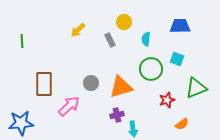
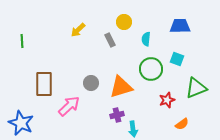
blue star: rotated 30 degrees clockwise
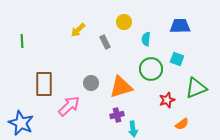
gray rectangle: moved 5 px left, 2 px down
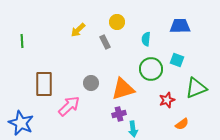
yellow circle: moved 7 px left
cyan square: moved 1 px down
orange triangle: moved 2 px right, 2 px down
purple cross: moved 2 px right, 1 px up
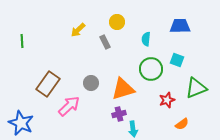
brown rectangle: moved 4 px right; rotated 35 degrees clockwise
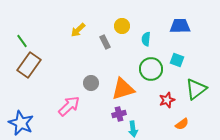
yellow circle: moved 5 px right, 4 px down
green line: rotated 32 degrees counterclockwise
brown rectangle: moved 19 px left, 19 px up
green triangle: moved 1 px down; rotated 15 degrees counterclockwise
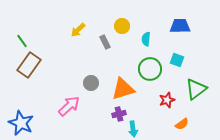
green circle: moved 1 px left
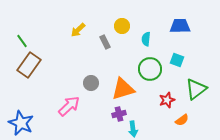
orange semicircle: moved 4 px up
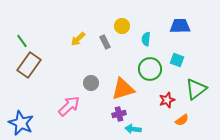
yellow arrow: moved 9 px down
cyan arrow: rotated 105 degrees clockwise
